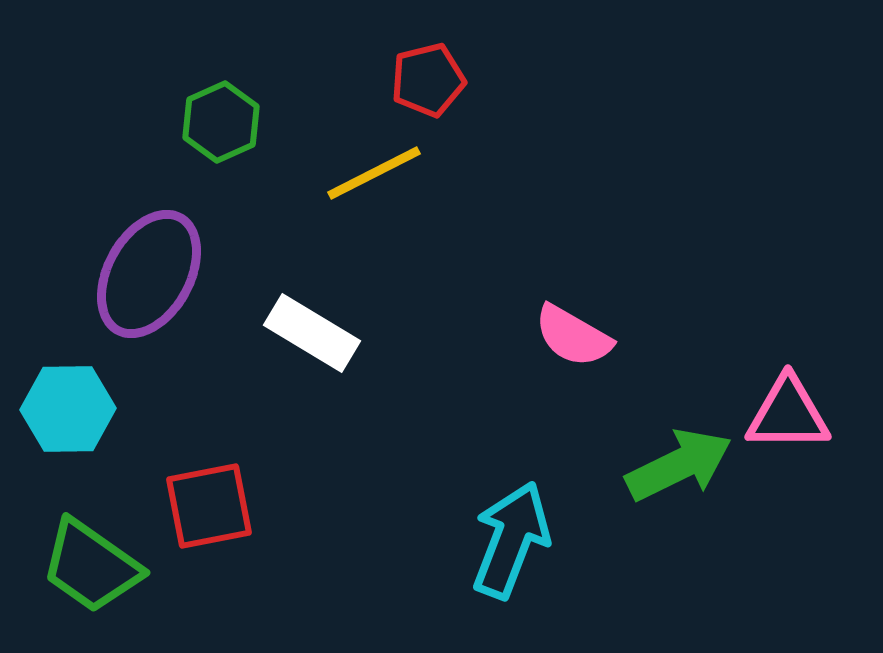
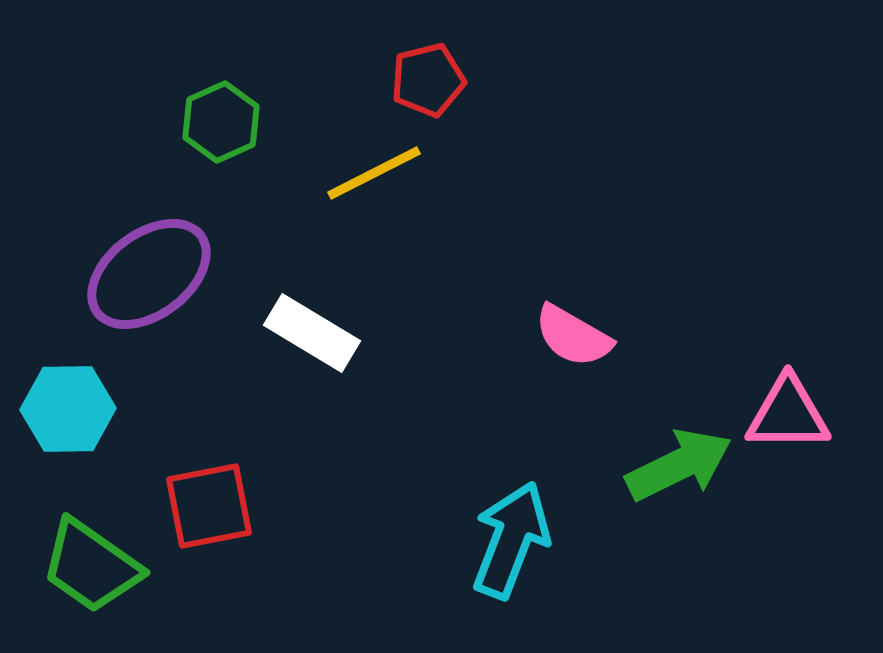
purple ellipse: rotated 24 degrees clockwise
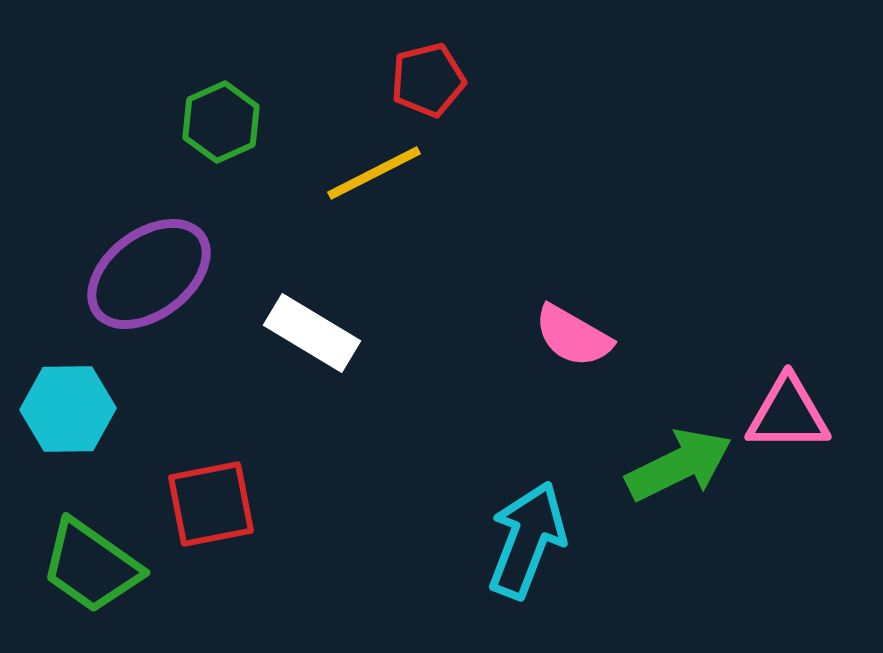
red square: moved 2 px right, 2 px up
cyan arrow: moved 16 px right
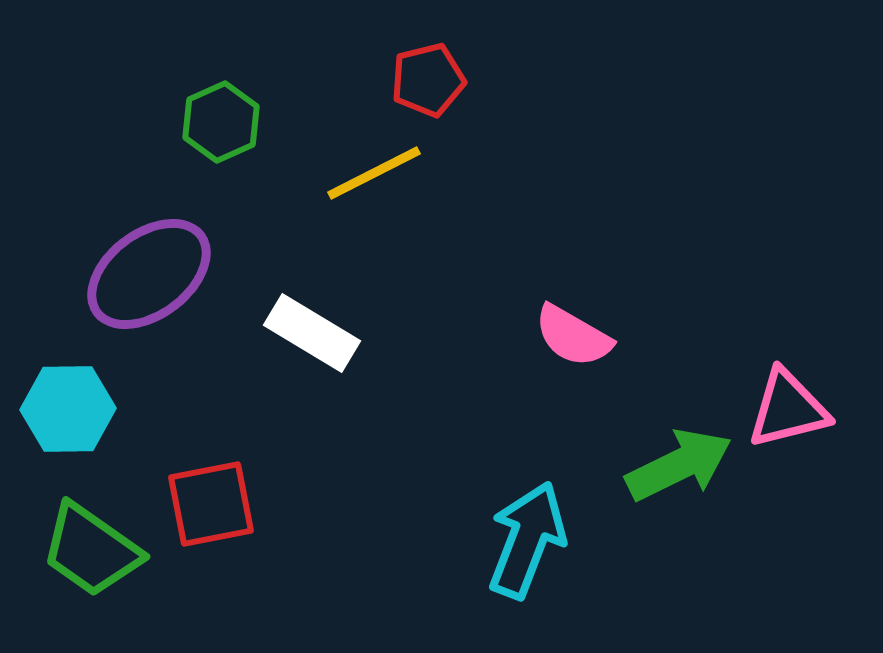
pink triangle: moved 5 px up; rotated 14 degrees counterclockwise
green trapezoid: moved 16 px up
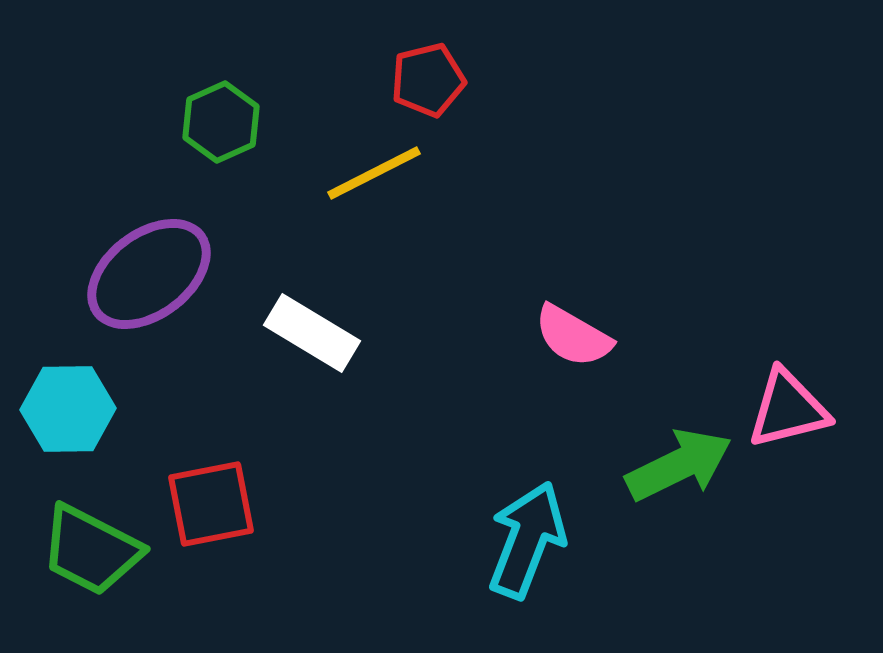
green trapezoid: rotated 8 degrees counterclockwise
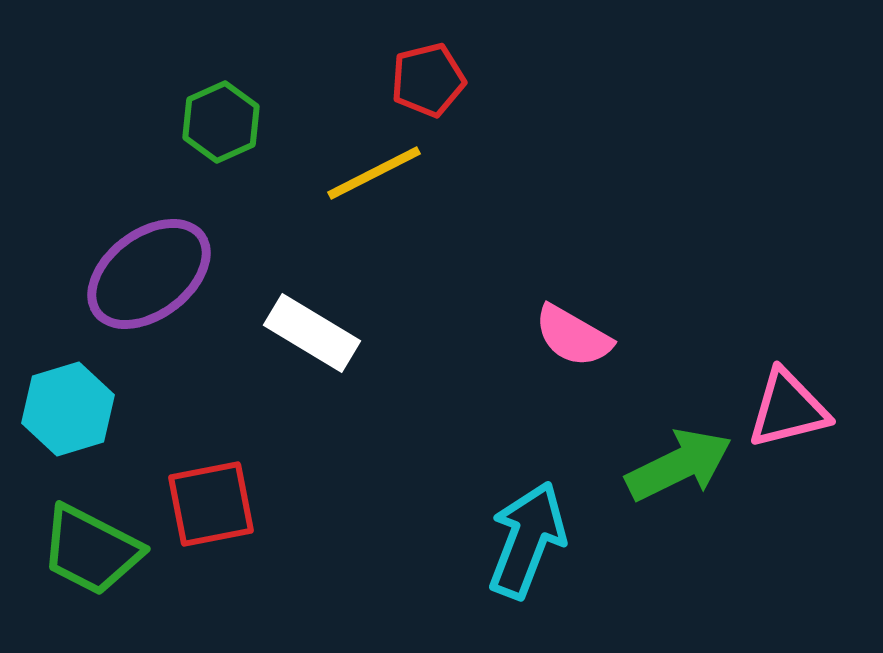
cyan hexagon: rotated 16 degrees counterclockwise
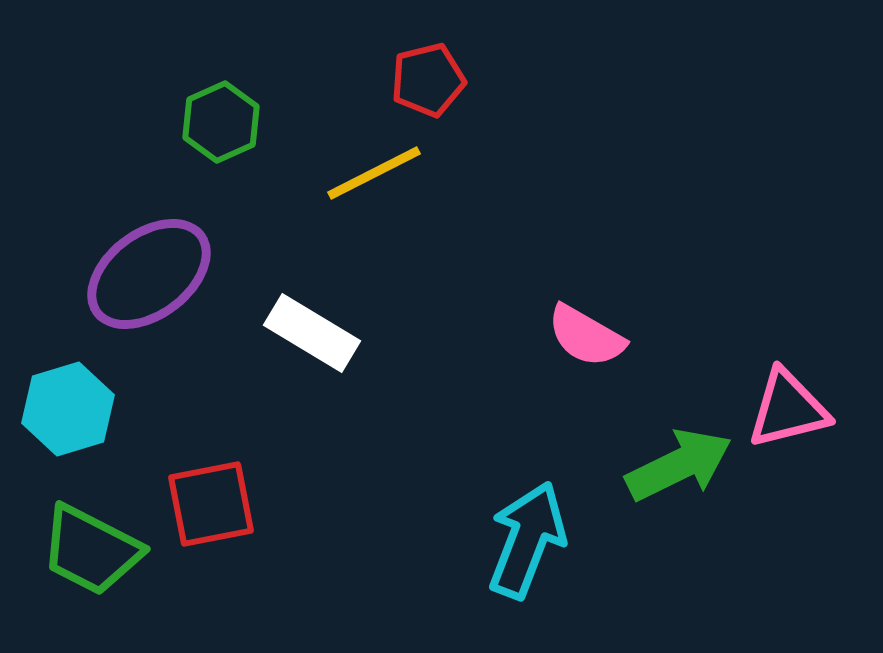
pink semicircle: moved 13 px right
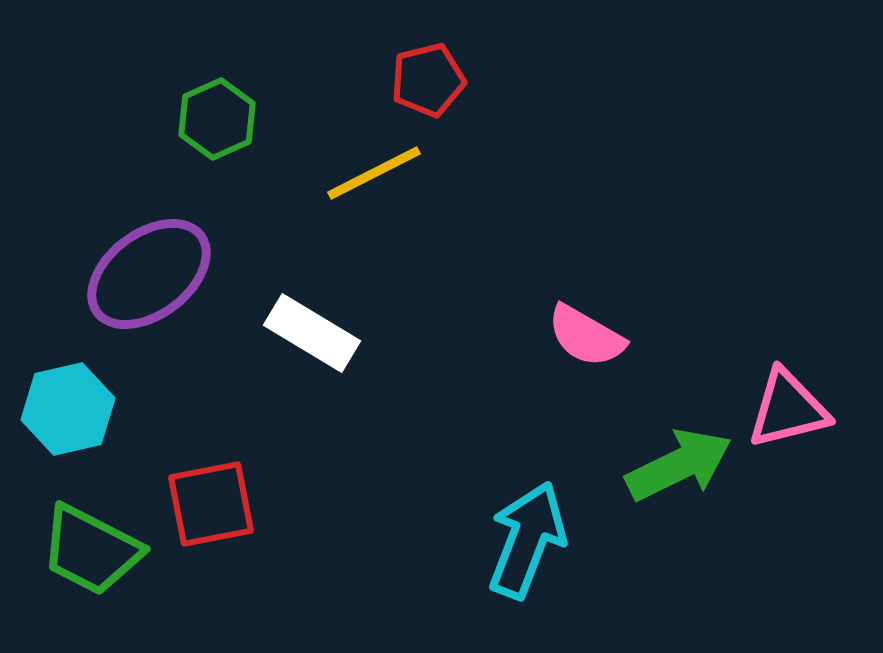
green hexagon: moved 4 px left, 3 px up
cyan hexagon: rotated 4 degrees clockwise
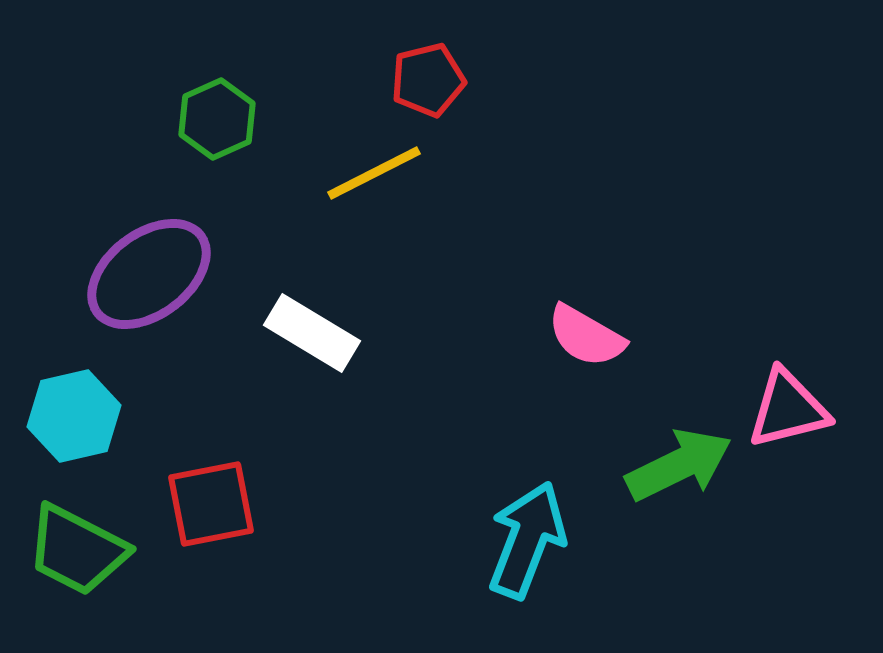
cyan hexagon: moved 6 px right, 7 px down
green trapezoid: moved 14 px left
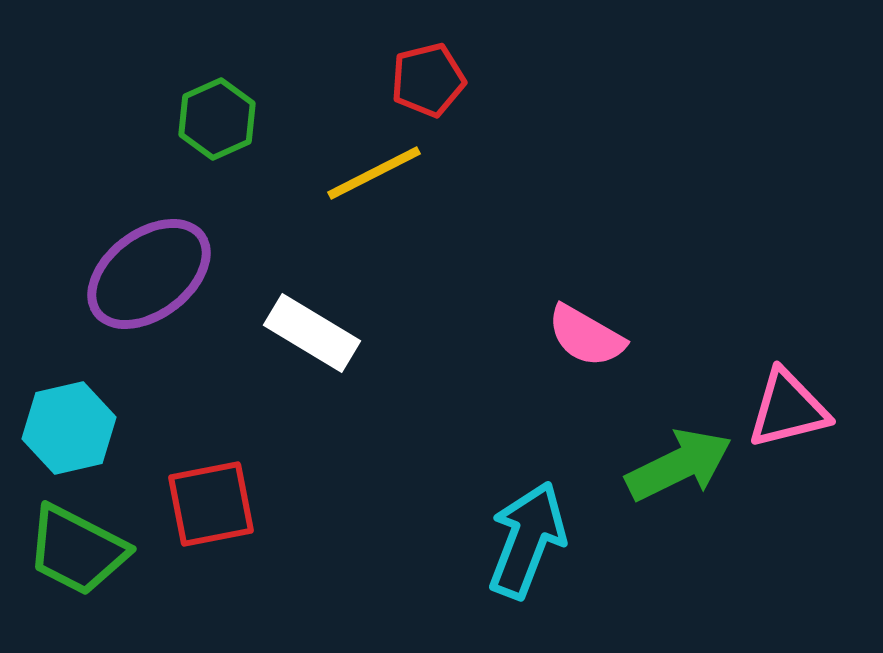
cyan hexagon: moved 5 px left, 12 px down
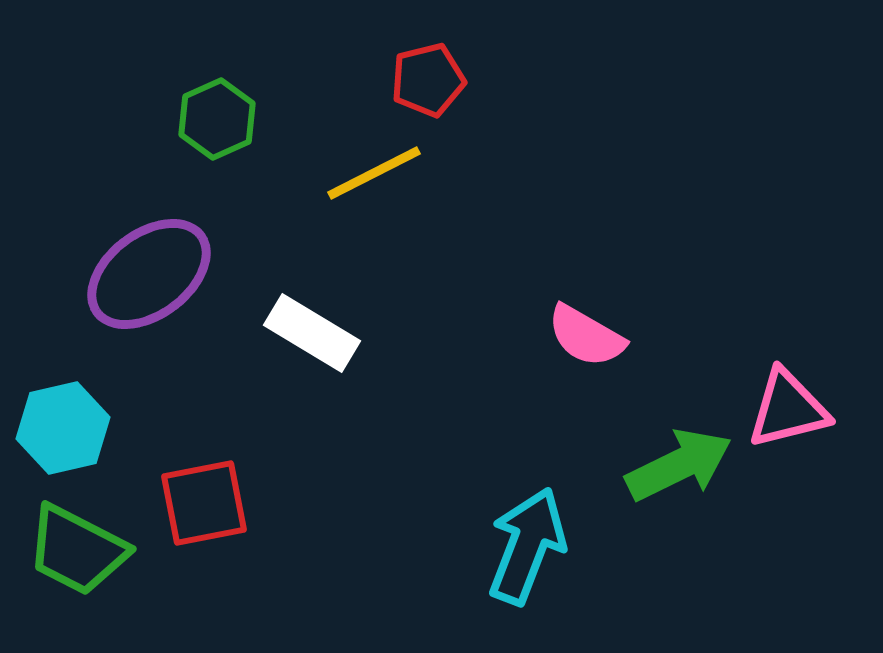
cyan hexagon: moved 6 px left
red square: moved 7 px left, 1 px up
cyan arrow: moved 6 px down
